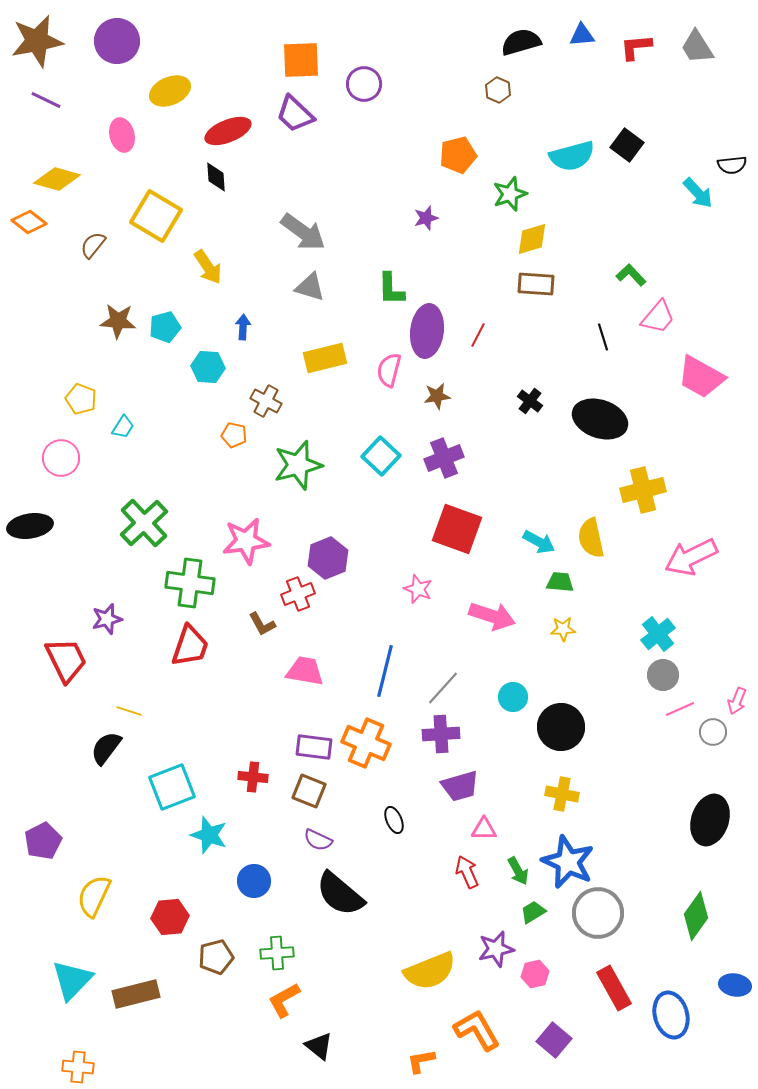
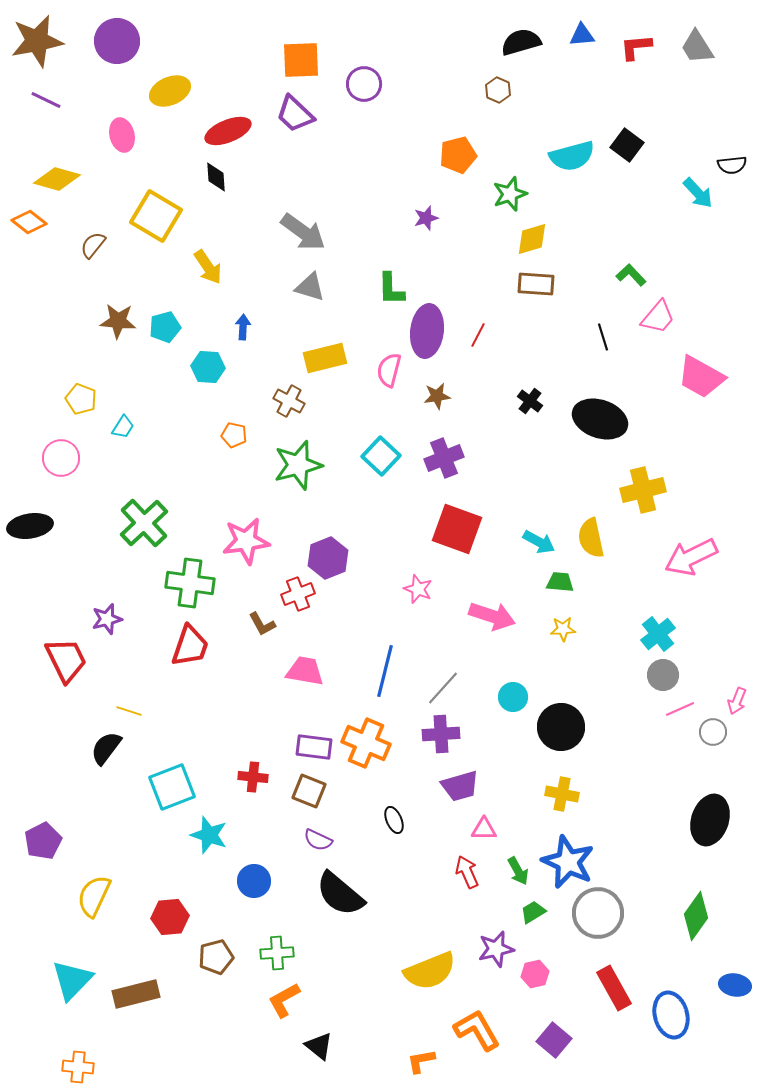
brown cross at (266, 401): moved 23 px right
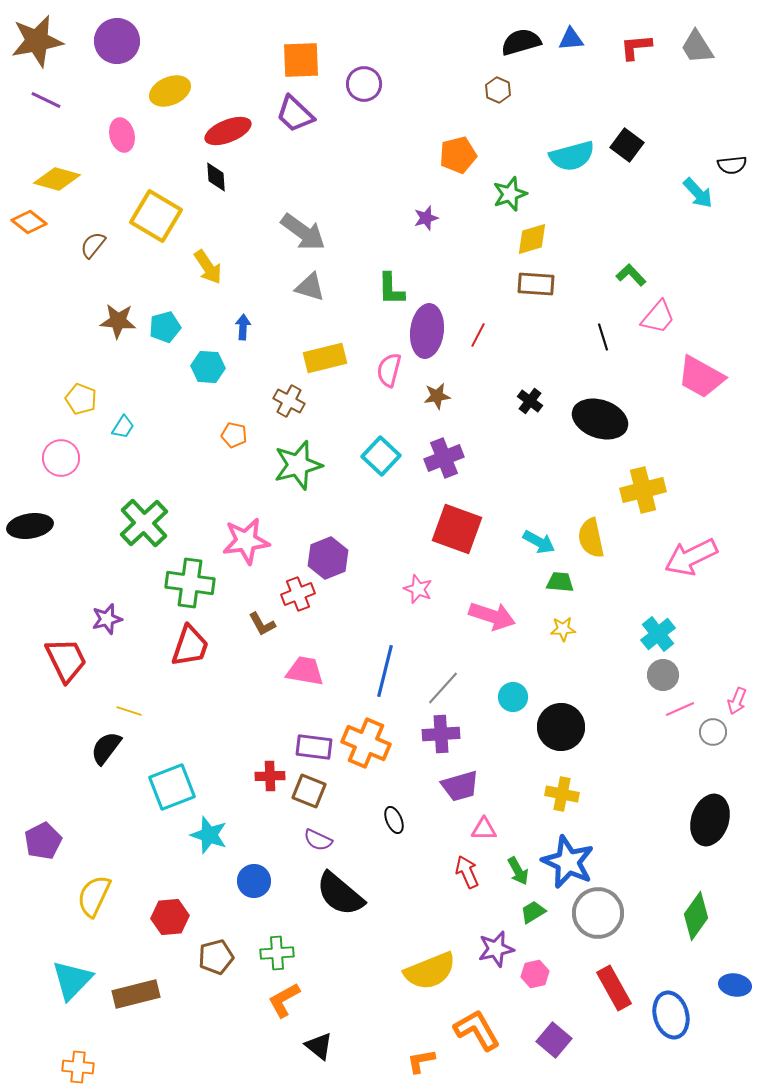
blue triangle at (582, 35): moved 11 px left, 4 px down
red cross at (253, 777): moved 17 px right, 1 px up; rotated 8 degrees counterclockwise
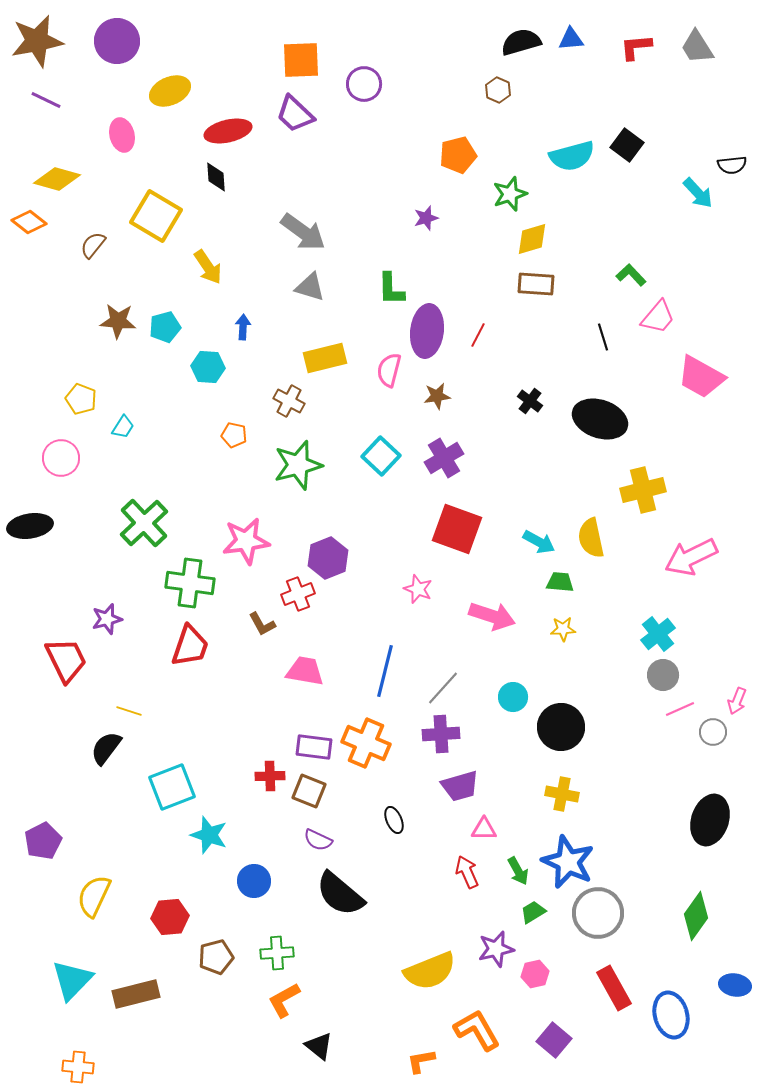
red ellipse at (228, 131): rotated 9 degrees clockwise
purple cross at (444, 458): rotated 9 degrees counterclockwise
